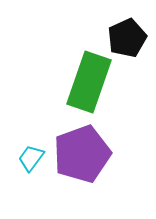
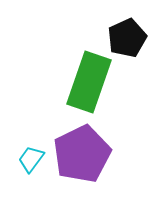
purple pentagon: rotated 6 degrees counterclockwise
cyan trapezoid: moved 1 px down
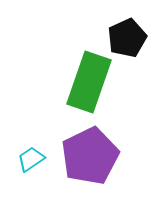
purple pentagon: moved 8 px right, 2 px down
cyan trapezoid: rotated 20 degrees clockwise
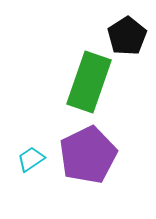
black pentagon: moved 2 px up; rotated 9 degrees counterclockwise
purple pentagon: moved 2 px left, 1 px up
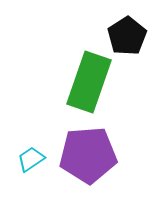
purple pentagon: rotated 22 degrees clockwise
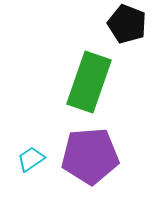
black pentagon: moved 12 px up; rotated 18 degrees counterclockwise
purple pentagon: moved 2 px right, 1 px down
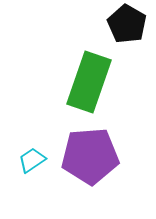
black pentagon: rotated 9 degrees clockwise
cyan trapezoid: moved 1 px right, 1 px down
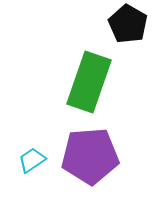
black pentagon: moved 1 px right
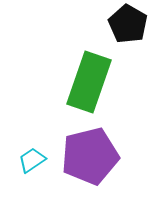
purple pentagon: rotated 10 degrees counterclockwise
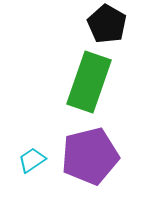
black pentagon: moved 21 px left
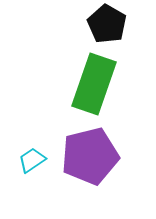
green rectangle: moved 5 px right, 2 px down
